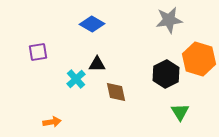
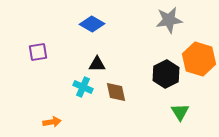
cyan cross: moved 7 px right, 8 px down; rotated 24 degrees counterclockwise
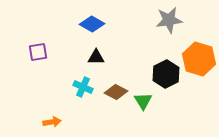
black triangle: moved 1 px left, 7 px up
brown diamond: rotated 50 degrees counterclockwise
green triangle: moved 37 px left, 11 px up
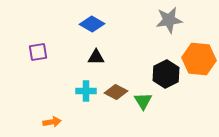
orange hexagon: rotated 12 degrees counterclockwise
cyan cross: moved 3 px right, 4 px down; rotated 24 degrees counterclockwise
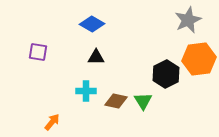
gray star: moved 19 px right; rotated 16 degrees counterclockwise
purple square: rotated 18 degrees clockwise
orange hexagon: rotated 12 degrees counterclockwise
brown diamond: moved 9 px down; rotated 15 degrees counterclockwise
orange arrow: rotated 42 degrees counterclockwise
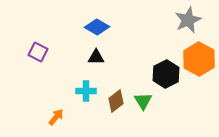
blue diamond: moved 5 px right, 3 px down
purple square: rotated 18 degrees clockwise
orange hexagon: rotated 24 degrees counterclockwise
brown diamond: rotated 50 degrees counterclockwise
orange arrow: moved 4 px right, 5 px up
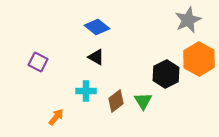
blue diamond: rotated 10 degrees clockwise
purple square: moved 10 px down
black triangle: rotated 30 degrees clockwise
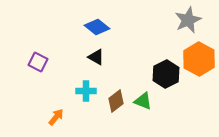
green triangle: rotated 36 degrees counterclockwise
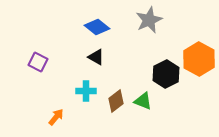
gray star: moved 39 px left
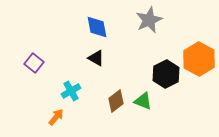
blue diamond: rotated 40 degrees clockwise
black triangle: moved 1 px down
purple square: moved 4 px left, 1 px down; rotated 12 degrees clockwise
cyan cross: moved 15 px left; rotated 30 degrees counterclockwise
